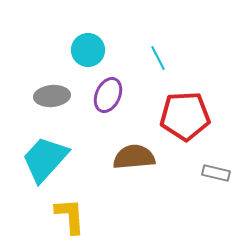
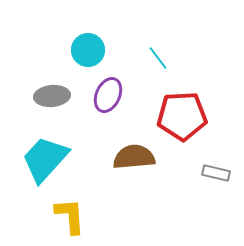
cyan line: rotated 10 degrees counterclockwise
red pentagon: moved 3 px left
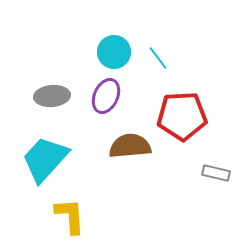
cyan circle: moved 26 px right, 2 px down
purple ellipse: moved 2 px left, 1 px down
brown semicircle: moved 4 px left, 11 px up
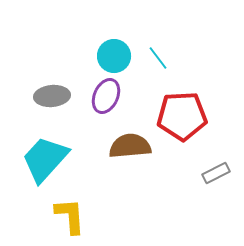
cyan circle: moved 4 px down
gray rectangle: rotated 40 degrees counterclockwise
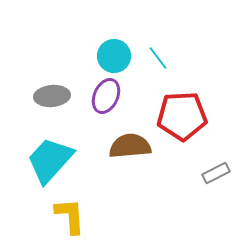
cyan trapezoid: moved 5 px right, 1 px down
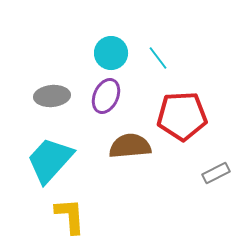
cyan circle: moved 3 px left, 3 px up
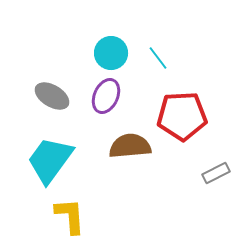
gray ellipse: rotated 36 degrees clockwise
cyan trapezoid: rotated 6 degrees counterclockwise
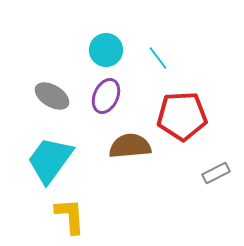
cyan circle: moved 5 px left, 3 px up
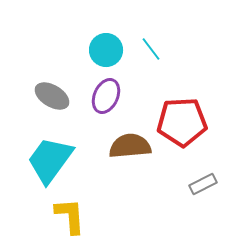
cyan line: moved 7 px left, 9 px up
red pentagon: moved 6 px down
gray rectangle: moved 13 px left, 11 px down
